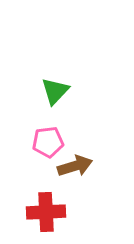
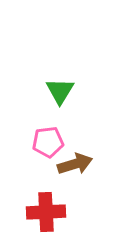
green triangle: moved 5 px right; rotated 12 degrees counterclockwise
brown arrow: moved 2 px up
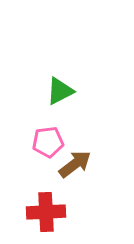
green triangle: rotated 32 degrees clockwise
brown arrow: rotated 20 degrees counterclockwise
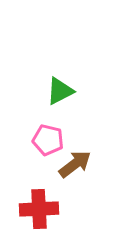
pink pentagon: moved 2 px up; rotated 20 degrees clockwise
red cross: moved 7 px left, 3 px up
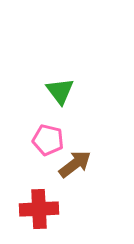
green triangle: rotated 40 degrees counterclockwise
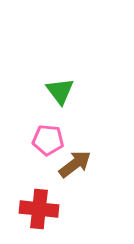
pink pentagon: rotated 8 degrees counterclockwise
red cross: rotated 9 degrees clockwise
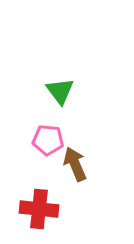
brown arrow: rotated 76 degrees counterclockwise
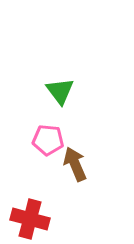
red cross: moved 9 px left, 10 px down; rotated 9 degrees clockwise
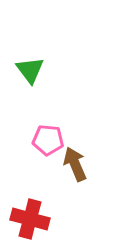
green triangle: moved 30 px left, 21 px up
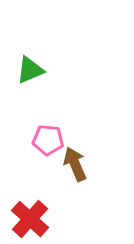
green triangle: rotated 44 degrees clockwise
red cross: rotated 27 degrees clockwise
